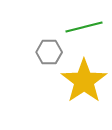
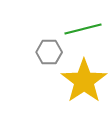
green line: moved 1 px left, 2 px down
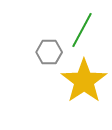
green line: moved 1 px left, 1 px down; rotated 48 degrees counterclockwise
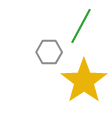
green line: moved 1 px left, 4 px up
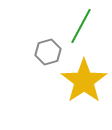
gray hexagon: moved 1 px left; rotated 15 degrees counterclockwise
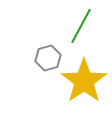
gray hexagon: moved 6 px down
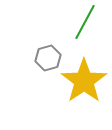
green line: moved 4 px right, 4 px up
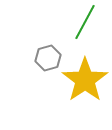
yellow star: moved 1 px right, 1 px up
